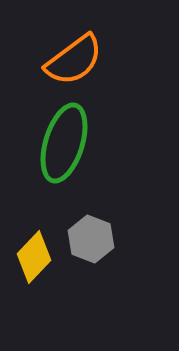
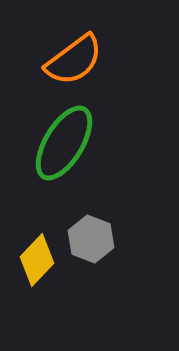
green ellipse: rotated 14 degrees clockwise
yellow diamond: moved 3 px right, 3 px down
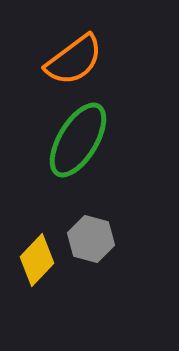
green ellipse: moved 14 px right, 3 px up
gray hexagon: rotated 6 degrees counterclockwise
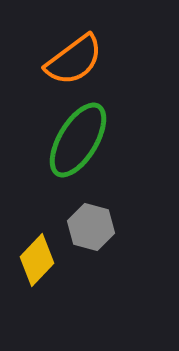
gray hexagon: moved 12 px up
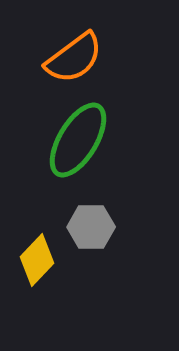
orange semicircle: moved 2 px up
gray hexagon: rotated 15 degrees counterclockwise
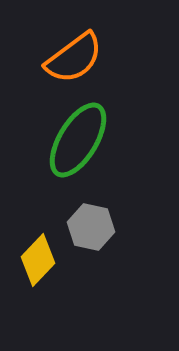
gray hexagon: rotated 12 degrees clockwise
yellow diamond: moved 1 px right
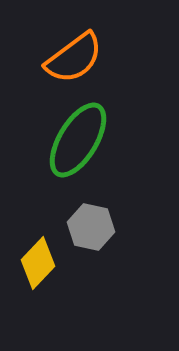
yellow diamond: moved 3 px down
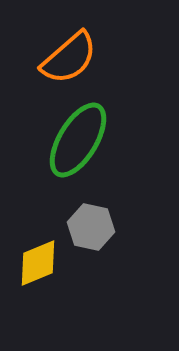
orange semicircle: moved 5 px left; rotated 4 degrees counterclockwise
yellow diamond: rotated 24 degrees clockwise
